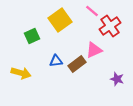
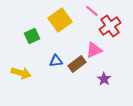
purple star: moved 13 px left; rotated 16 degrees clockwise
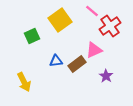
yellow arrow: moved 3 px right, 9 px down; rotated 48 degrees clockwise
purple star: moved 2 px right, 3 px up
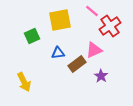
yellow square: rotated 25 degrees clockwise
blue triangle: moved 2 px right, 8 px up
purple star: moved 5 px left
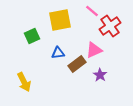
purple star: moved 1 px left, 1 px up
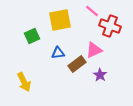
red cross: rotated 35 degrees counterclockwise
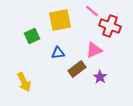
brown rectangle: moved 5 px down
purple star: moved 2 px down
